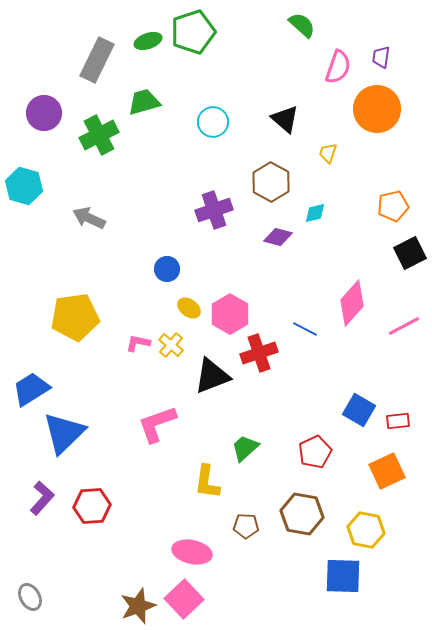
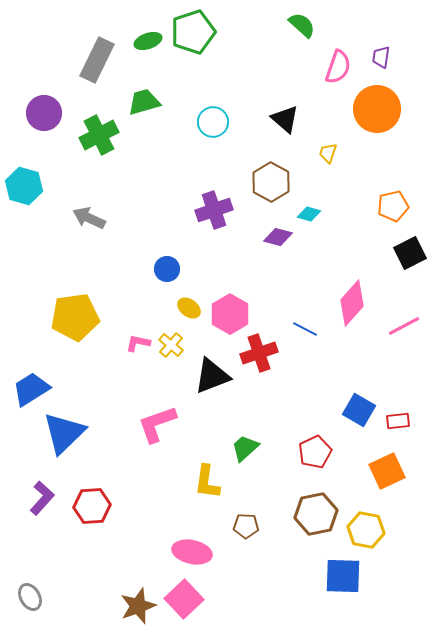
cyan diamond at (315, 213): moved 6 px left, 1 px down; rotated 30 degrees clockwise
brown hexagon at (302, 514): moved 14 px right; rotated 21 degrees counterclockwise
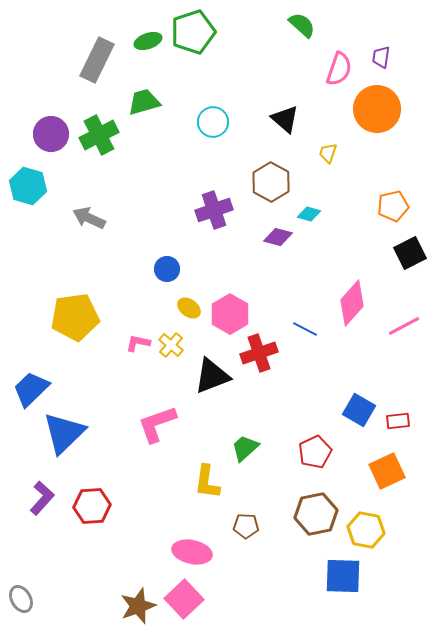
pink semicircle at (338, 67): moved 1 px right, 2 px down
purple circle at (44, 113): moved 7 px right, 21 px down
cyan hexagon at (24, 186): moved 4 px right
blue trapezoid at (31, 389): rotated 12 degrees counterclockwise
gray ellipse at (30, 597): moved 9 px left, 2 px down
